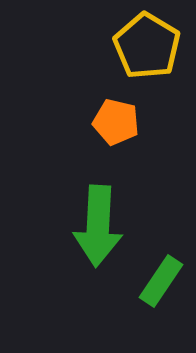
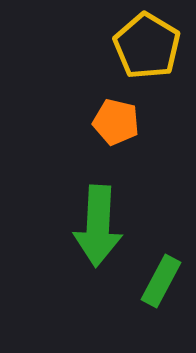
green rectangle: rotated 6 degrees counterclockwise
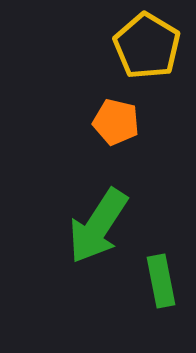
green arrow: rotated 30 degrees clockwise
green rectangle: rotated 39 degrees counterclockwise
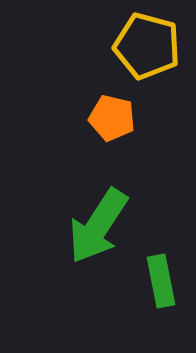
yellow pentagon: rotated 16 degrees counterclockwise
orange pentagon: moved 4 px left, 4 px up
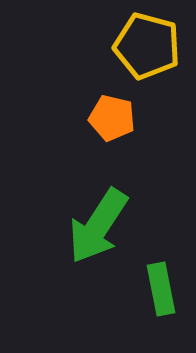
green rectangle: moved 8 px down
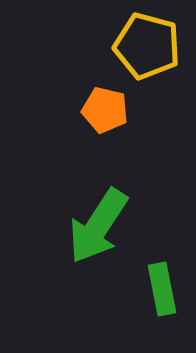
orange pentagon: moved 7 px left, 8 px up
green rectangle: moved 1 px right
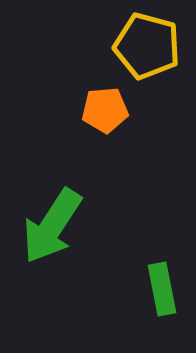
orange pentagon: rotated 18 degrees counterclockwise
green arrow: moved 46 px left
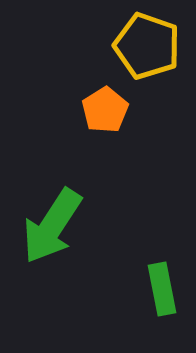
yellow pentagon: rotated 4 degrees clockwise
orange pentagon: rotated 27 degrees counterclockwise
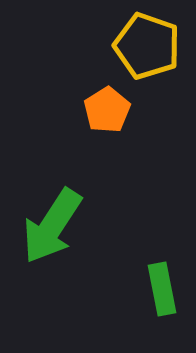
orange pentagon: moved 2 px right
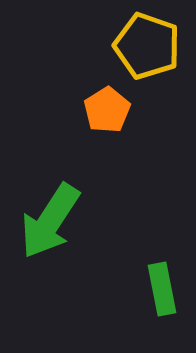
green arrow: moved 2 px left, 5 px up
